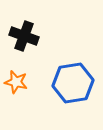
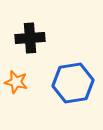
black cross: moved 6 px right, 2 px down; rotated 24 degrees counterclockwise
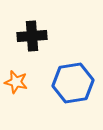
black cross: moved 2 px right, 2 px up
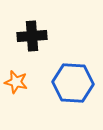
blue hexagon: rotated 12 degrees clockwise
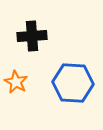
orange star: rotated 15 degrees clockwise
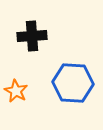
orange star: moved 9 px down
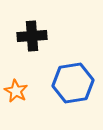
blue hexagon: rotated 12 degrees counterclockwise
